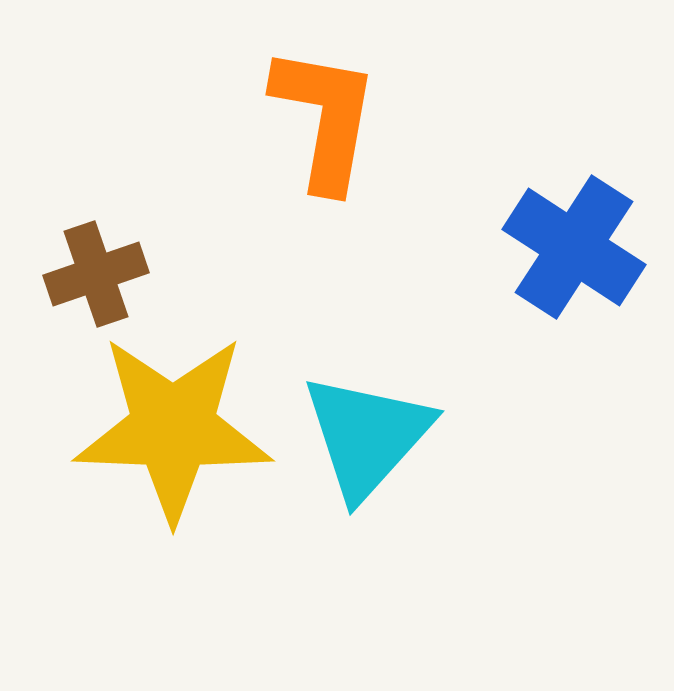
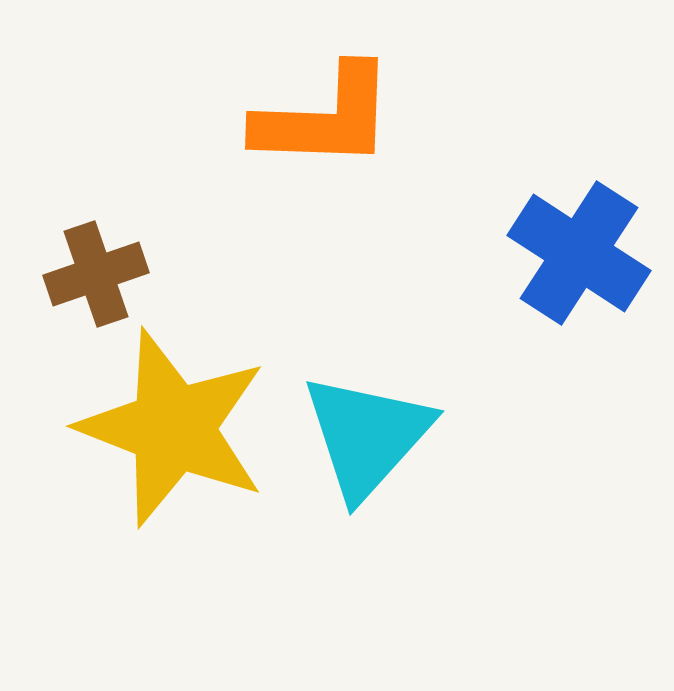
orange L-shape: rotated 82 degrees clockwise
blue cross: moved 5 px right, 6 px down
yellow star: rotated 19 degrees clockwise
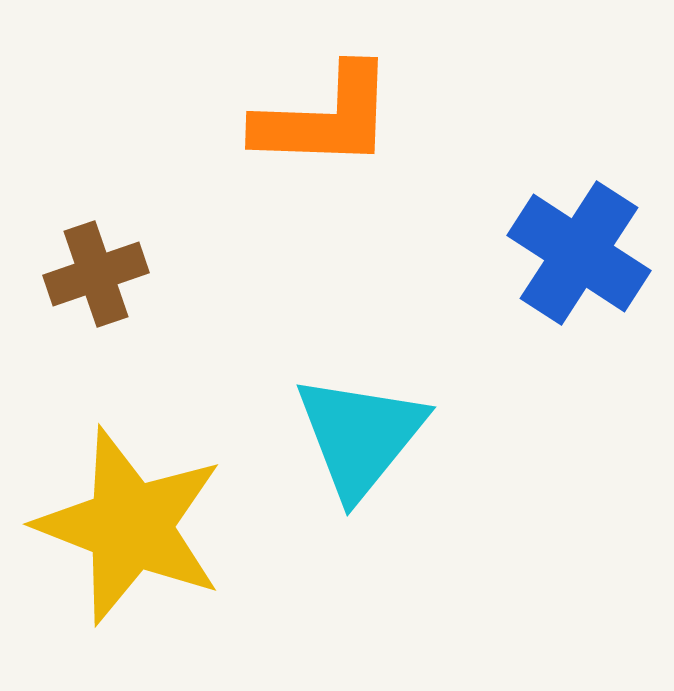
yellow star: moved 43 px left, 98 px down
cyan triangle: moved 7 px left; rotated 3 degrees counterclockwise
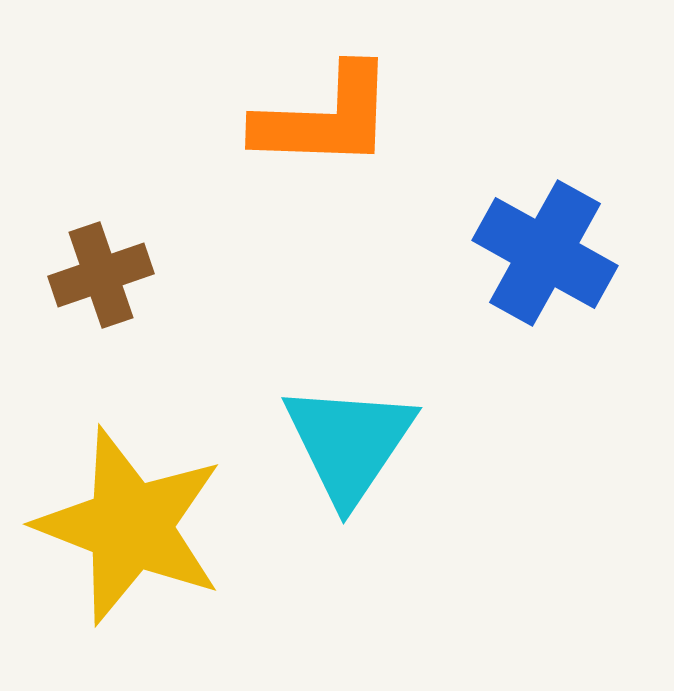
blue cross: moved 34 px left; rotated 4 degrees counterclockwise
brown cross: moved 5 px right, 1 px down
cyan triangle: moved 11 px left, 7 px down; rotated 5 degrees counterclockwise
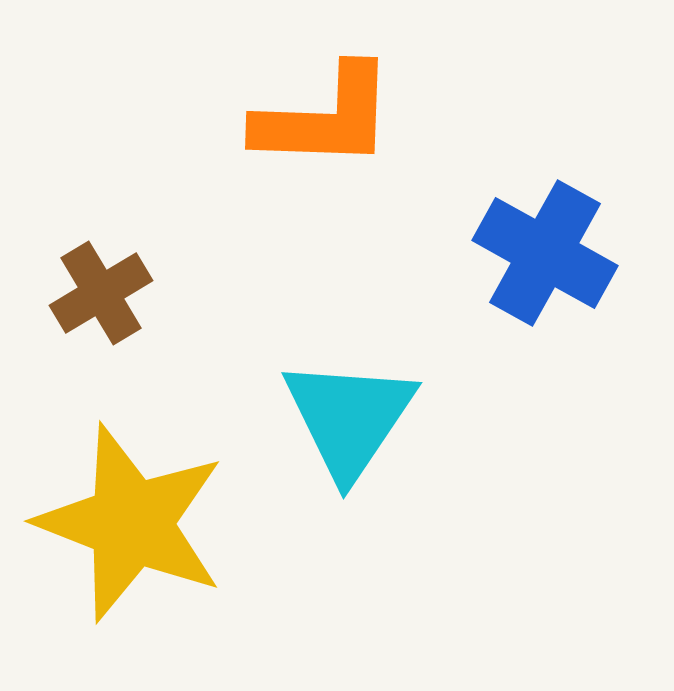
brown cross: moved 18 px down; rotated 12 degrees counterclockwise
cyan triangle: moved 25 px up
yellow star: moved 1 px right, 3 px up
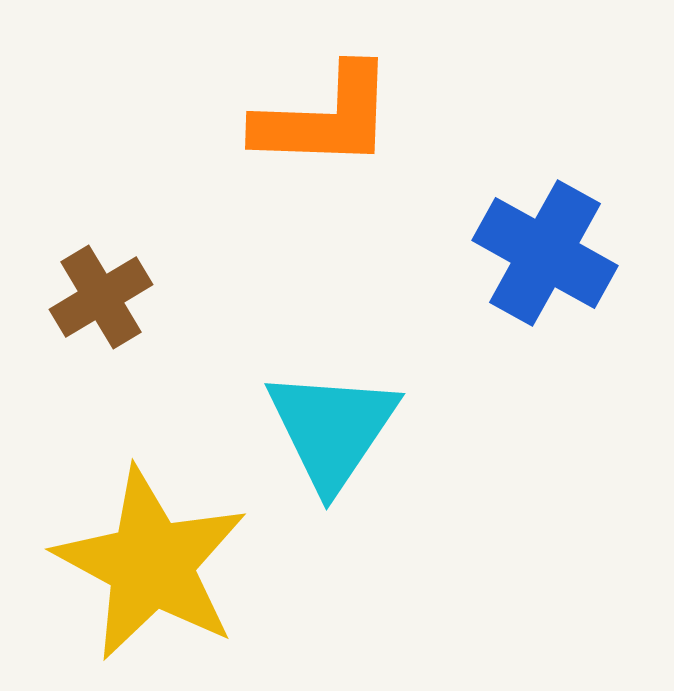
brown cross: moved 4 px down
cyan triangle: moved 17 px left, 11 px down
yellow star: moved 20 px right, 41 px down; rotated 7 degrees clockwise
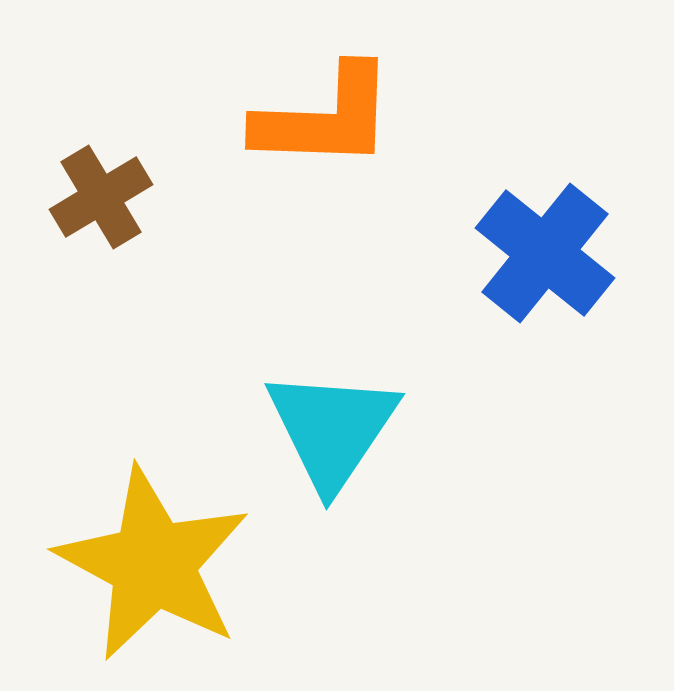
blue cross: rotated 10 degrees clockwise
brown cross: moved 100 px up
yellow star: moved 2 px right
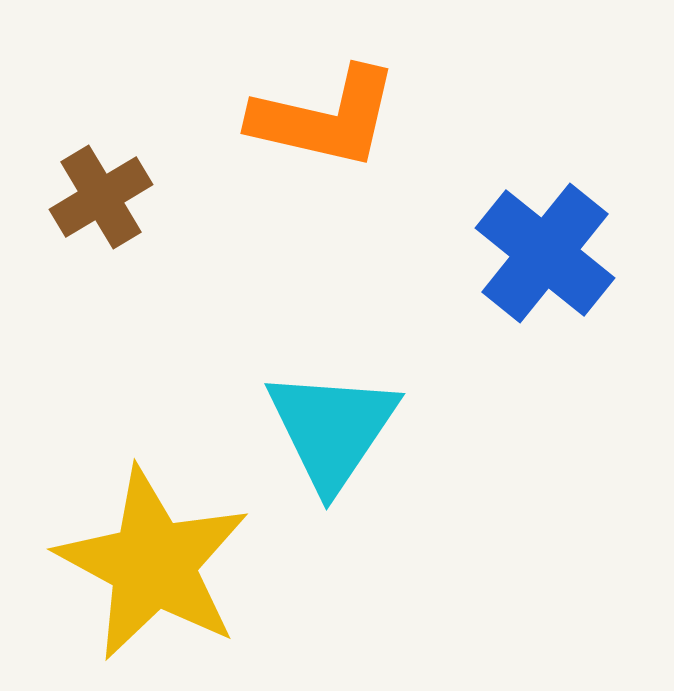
orange L-shape: rotated 11 degrees clockwise
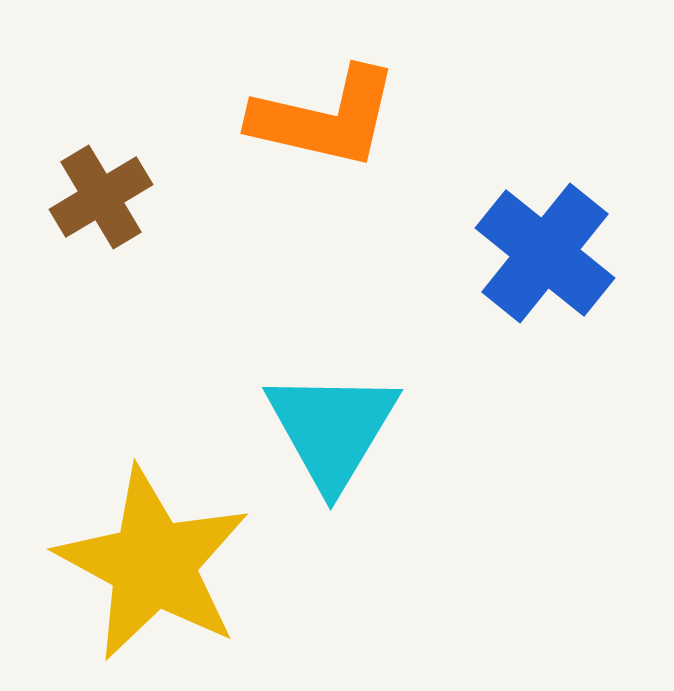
cyan triangle: rotated 3 degrees counterclockwise
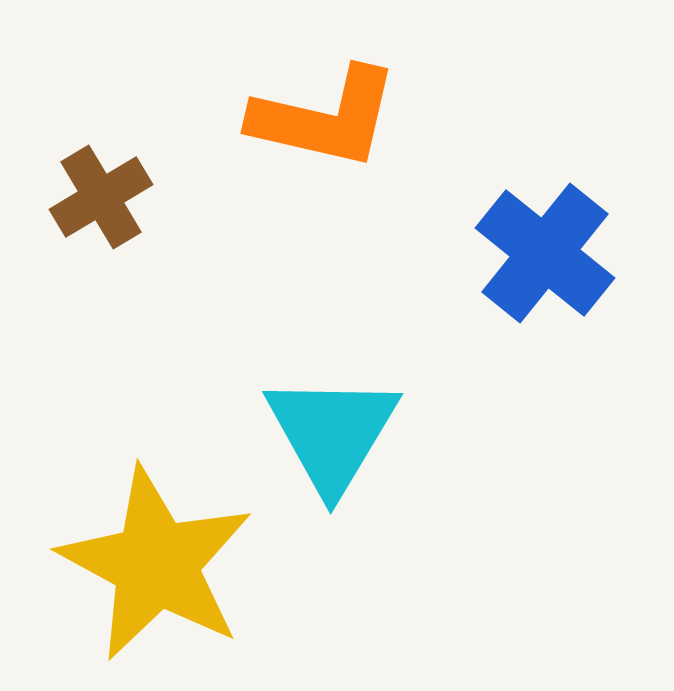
cyan triangle: moved 4 px down
yellow star: moved 3 px right
